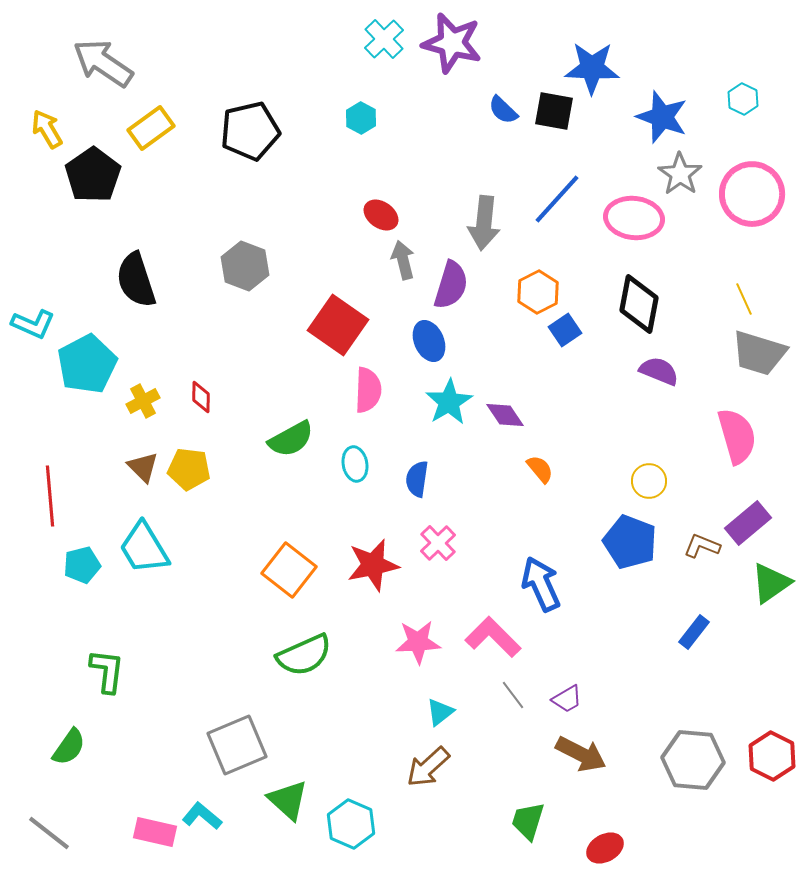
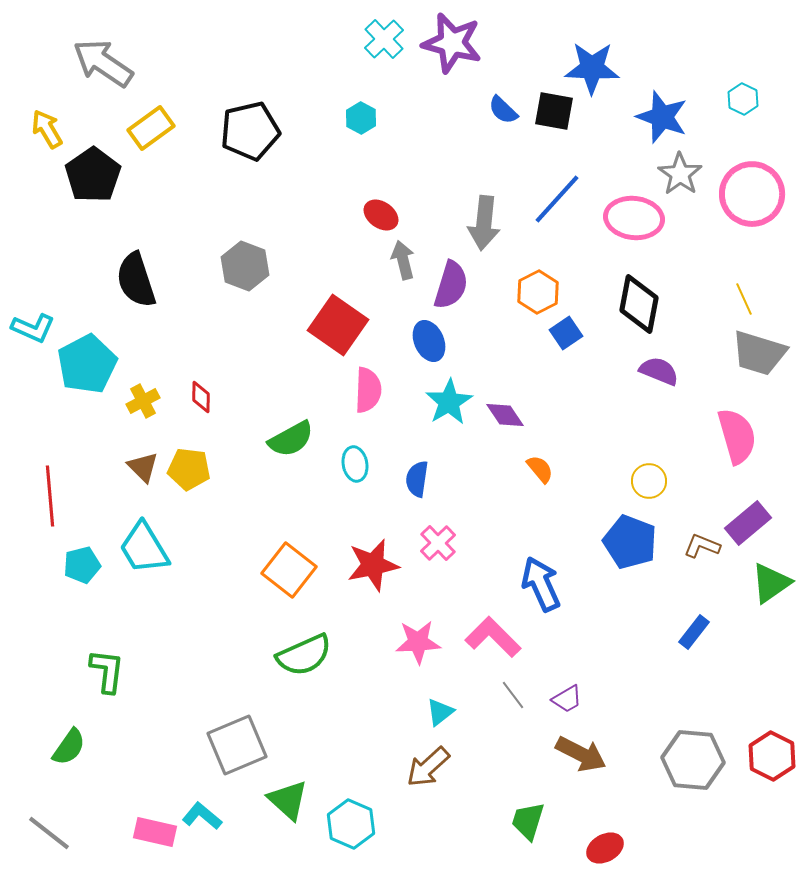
cyan L-shape at (33, 324): moved 4 px down
blue square at (565, 330): moved 1 px right, 3 px down
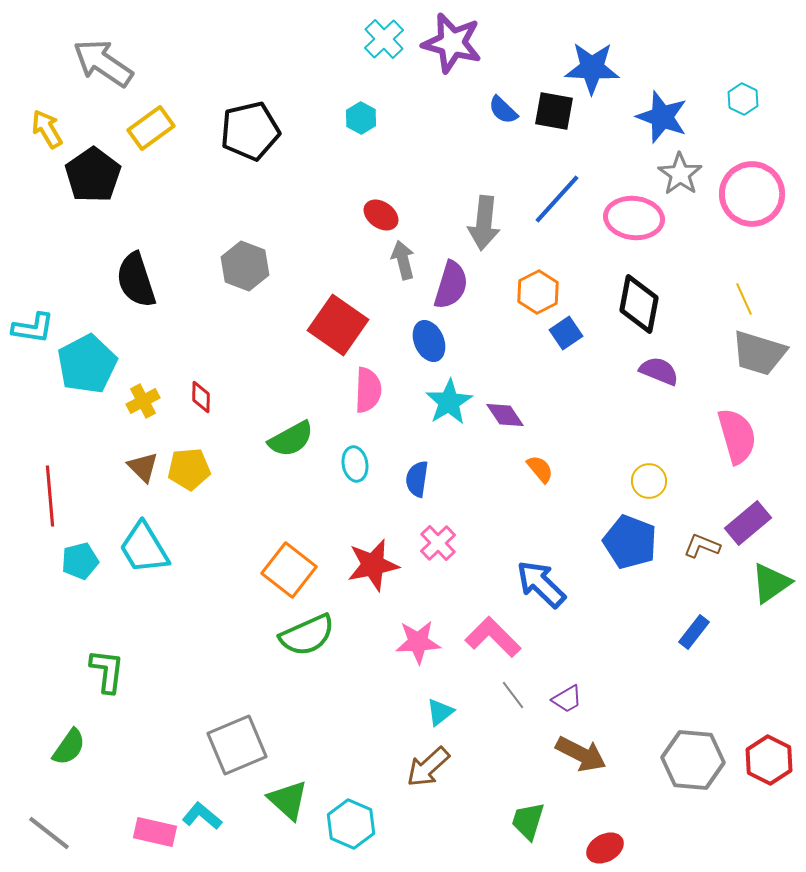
cyan L-shape at (33, 328): rotated 15 degrees counterclockwise
yellow pentagon at (189, 469): rotated 12 degrees counterclockwise
cyan pentagon at (82, 565): moved 2 px left, 4 px up
blue arrow at (541, 584): rotated 22 degrees counterclockwise
green semicircle at (304, 655): moved 3 px right, 20 px up
red hexagon at (772, 756): moved 3 px left, 4 px down
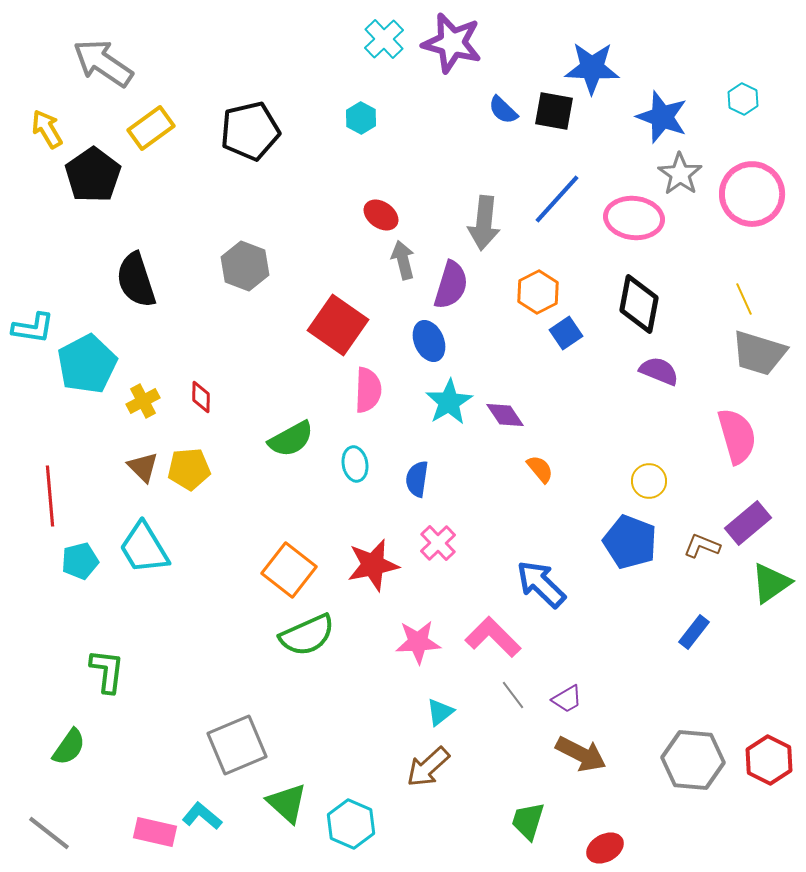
green triangle at (288, 800): moved 1 px left, 3 px down
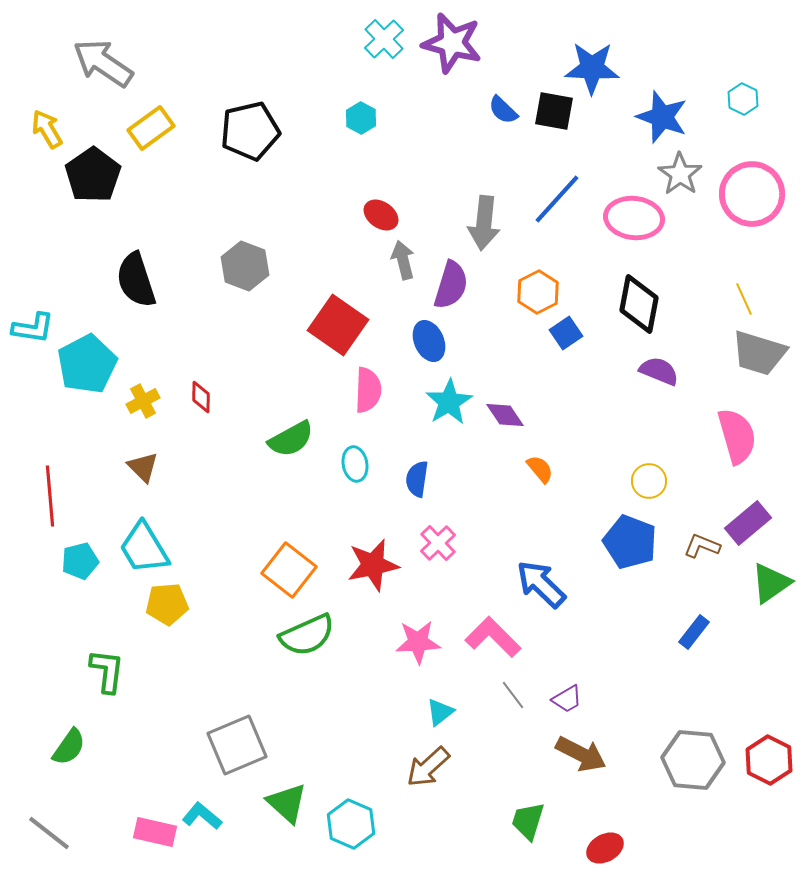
yellow pentagon at (189, 469): moved 22 px left, 135 px down
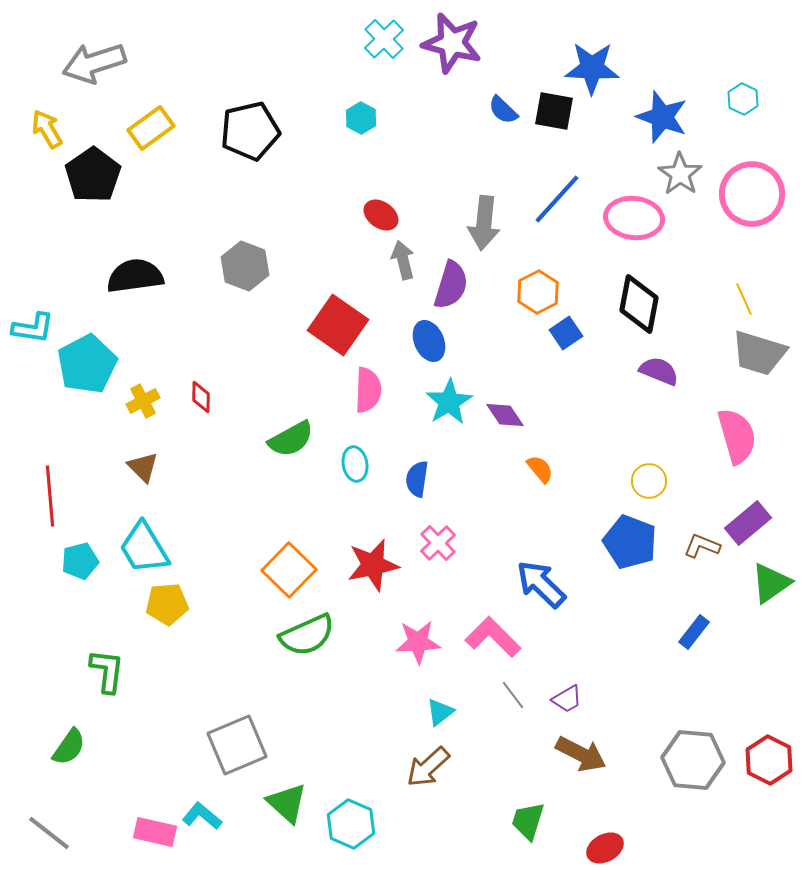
gray arrow at (103, 63): moved 9 px left; rotated 52 degrees counterclockwise
black semicircle at (136, 280): moved 1 px left, 4 px up; rotated 100 degrees clockwise
orange square at (289, 570): rotated 6 degrees clockwise
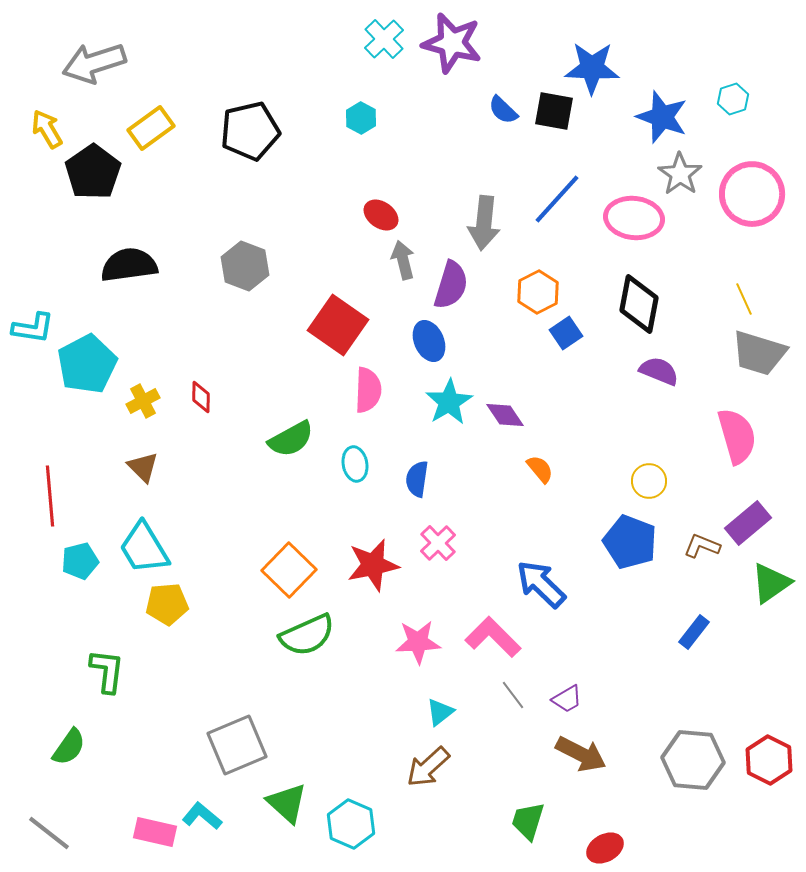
cyan hexagon at (743, 99): moved 10 px left; rotated 16 degrees clockwise
black pentagon at (93, 175): moved 3 px up
black semicircle at (135, 276): moved 6 px left, 11 px up
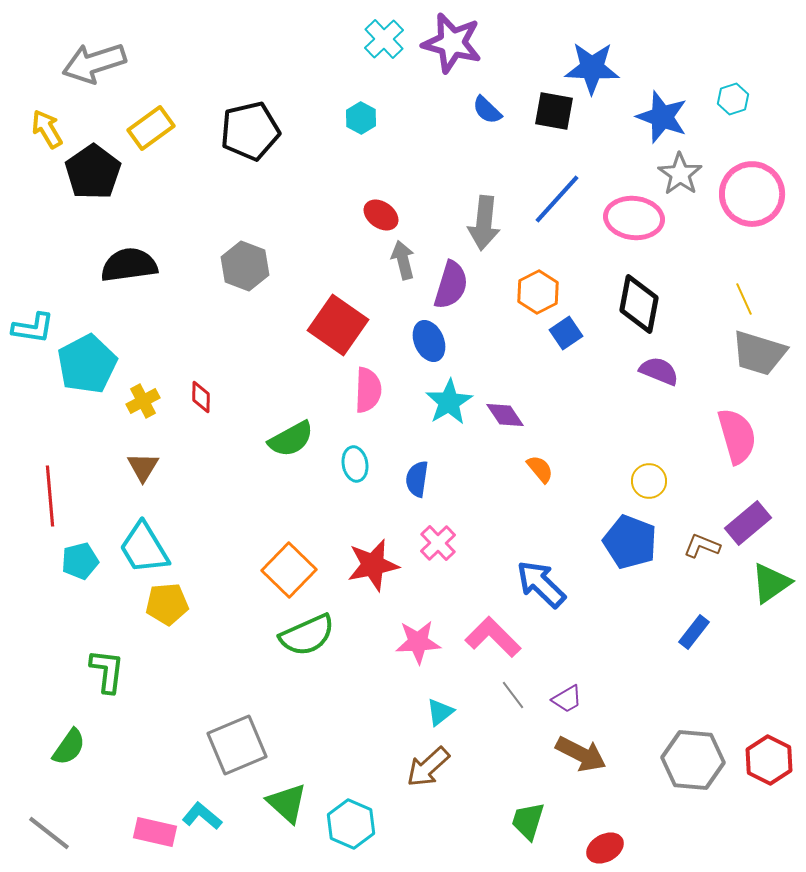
blue semicircle at (503, 110): moved 16 px left
brown triangle at (143, 467): rotated 16 degrees clockwise
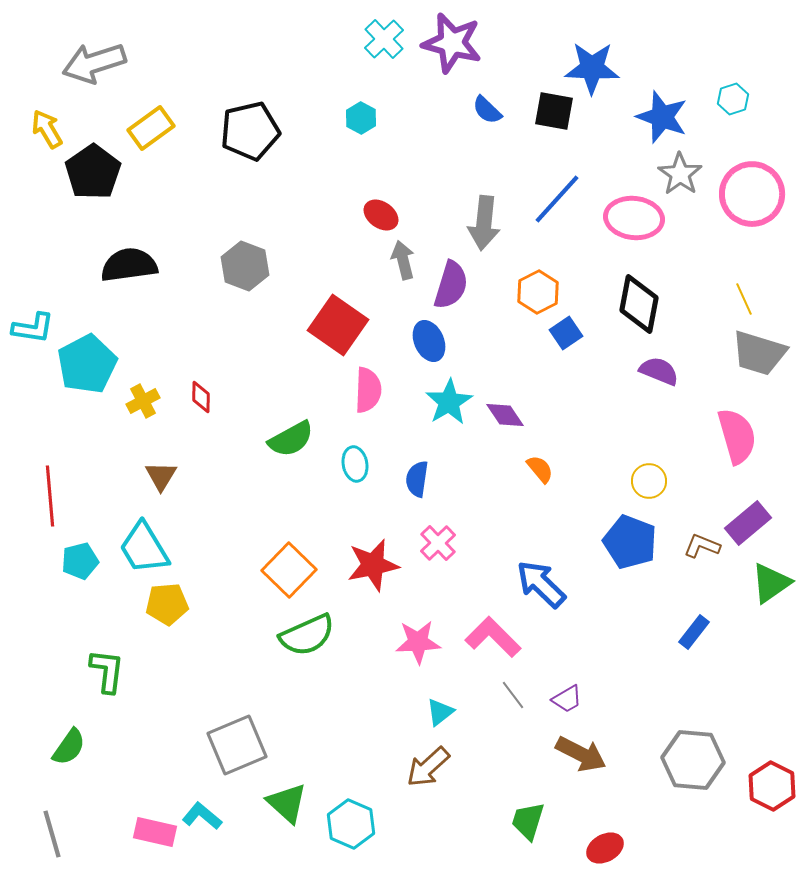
brown triangle at (143, 467): moved 18 px right, 9 px down
red hexagon at (769, 760): moved 3 px right, 26 px down
gray line at (49, 833): moved 3 px right, 1 px down; rotated 36 degrees clockwise
